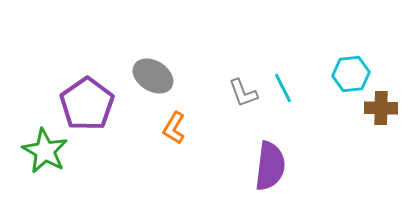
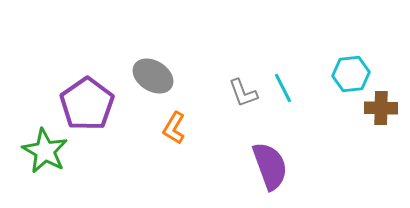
purple semicircle: rotated 27 degrees counterclockwise
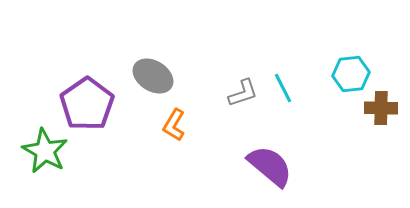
gray L-shape: rotated 88 degrees counterclockwise
orange L-shape: moved 3 px up
purple semicircle: rotated 30 degrees counterclockwise
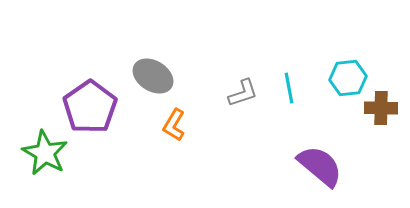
cyan hexagon: moved 3 px left, 4 px down
cyan line: moved 6 px right; rotated 16 degrees clockwise
purple pentagon: moved 3 px right, 3 px down
green star: moved 2 px down
purple semicircle: moved 50 px right
